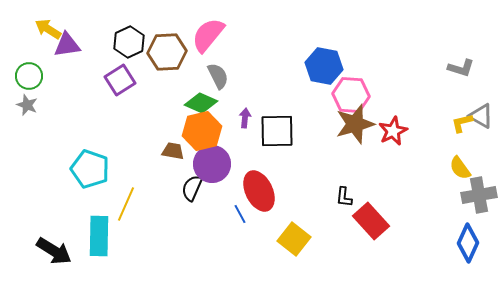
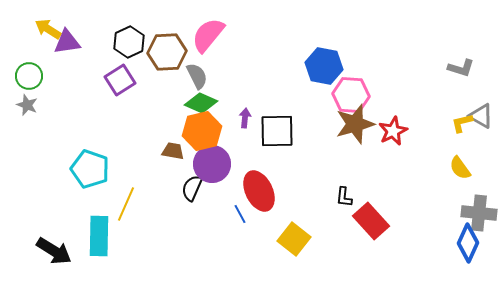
purple triangle: moved 3 px up
gray semicircle: moved 21 px left
gray cross: moved 18 px down; rotated 16 degrees clockwise
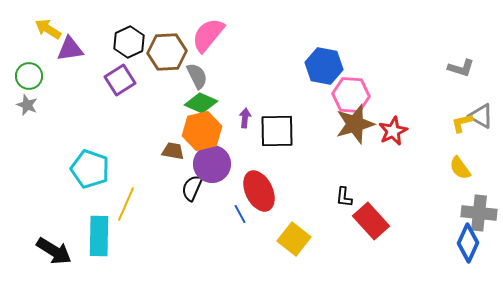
purple triangle: moved 3 px right, 7 px down
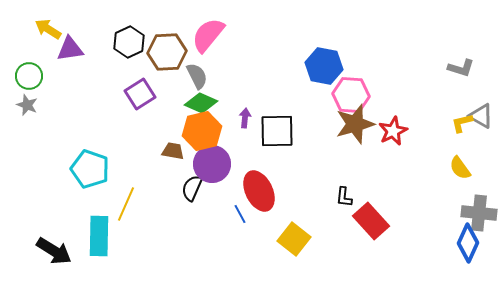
purple square: moved 20 px right, 14 px down
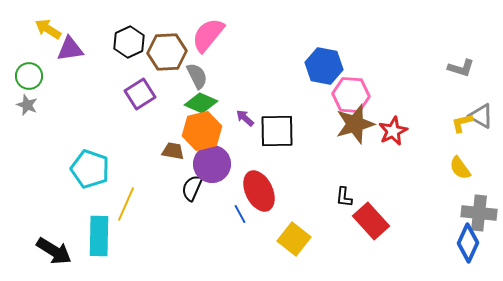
purple arrow: rotated 54 degrees counterclockwise
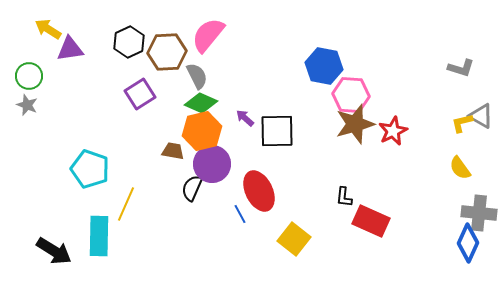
red rectangle: rotated 24 degrees counterclockwise
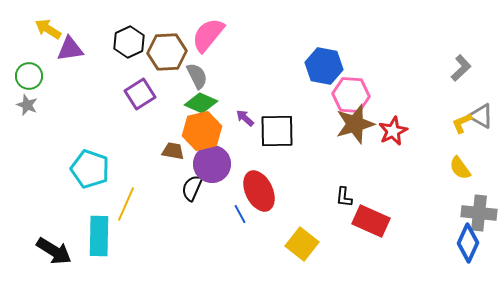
gray L-shape: rotated 60 degrees counterclockwise
yellow L-shape: rotated 10 degrees counterclockwise
yellow square: moved 8 px right, 5 px down
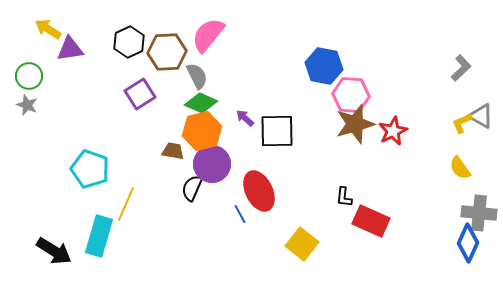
cyan rectangle: rotated 15 degrees clockwise
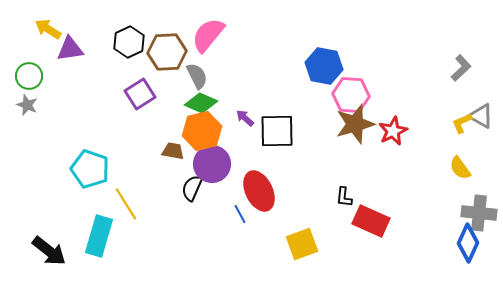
yellow line: rotated 56 degrees counterclockwise
yellow square: rotated 32 degrees clockwise
black arrow: moved 5 px left; rotated 6 degrees clockwise
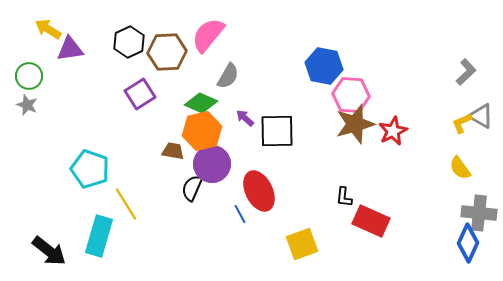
gray L-shape: moved 5 px right, 4 px down
gray semicircle: moved 31 px right; rotated 56 degrees clockwise
